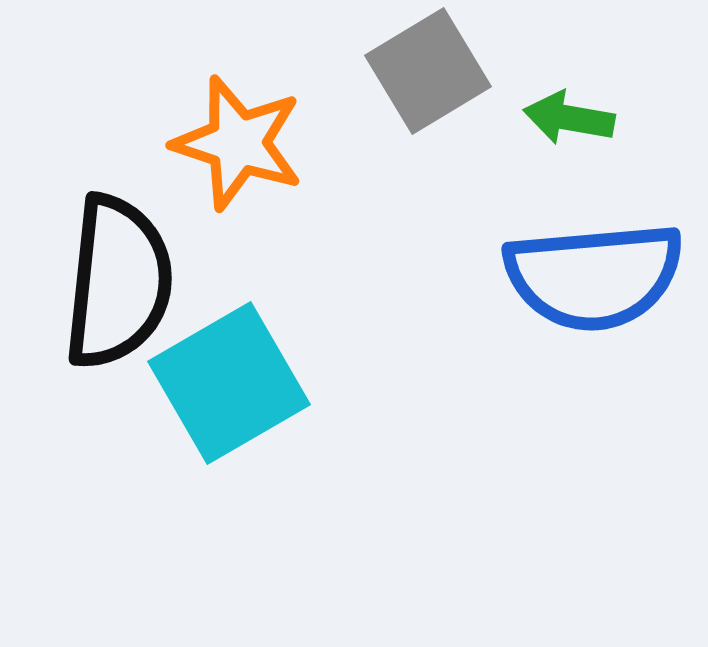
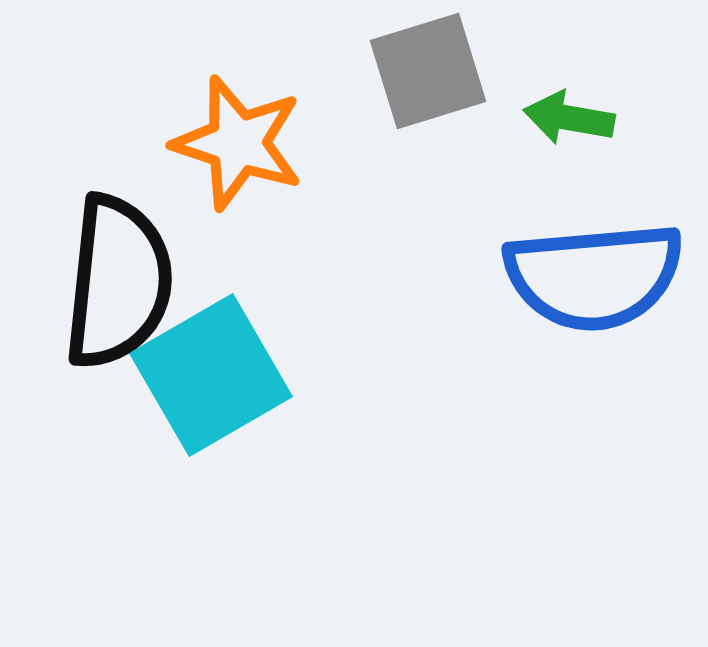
gray square: rotated 14 degrees clockwise
cyan square: moved 18 px left, 8 px up
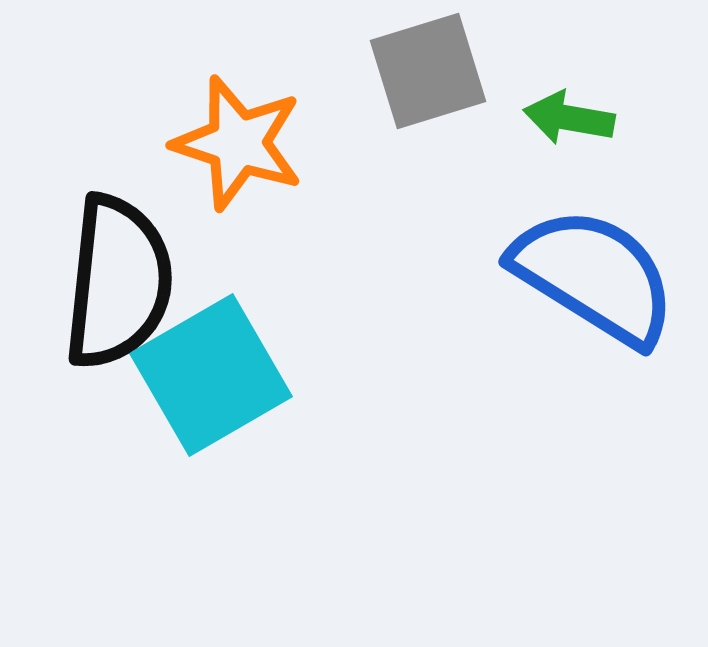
blue semicircle: rotated 143 degrees counterclockwise
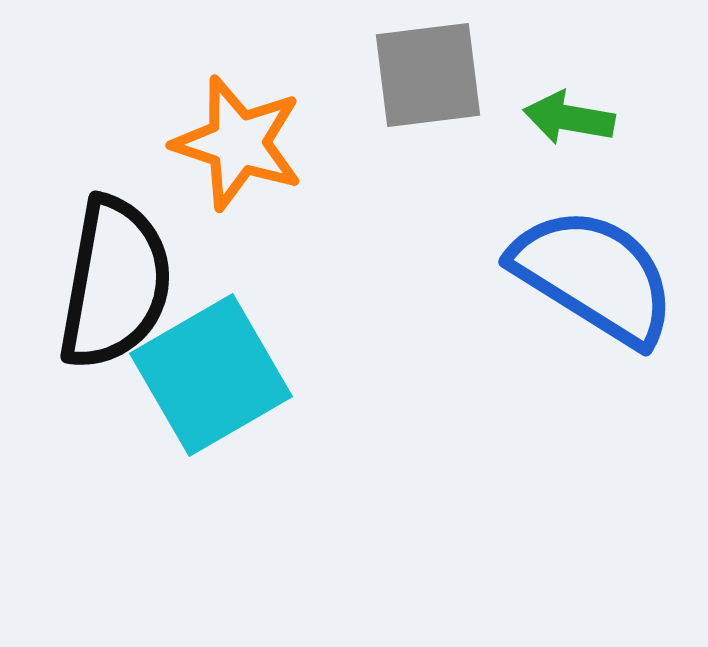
gray square: moved 4 px down; rotated 10 degrees clockwise
black semicircle: moved 3 px left, 1 px down; rotated 4 degrees clockwise
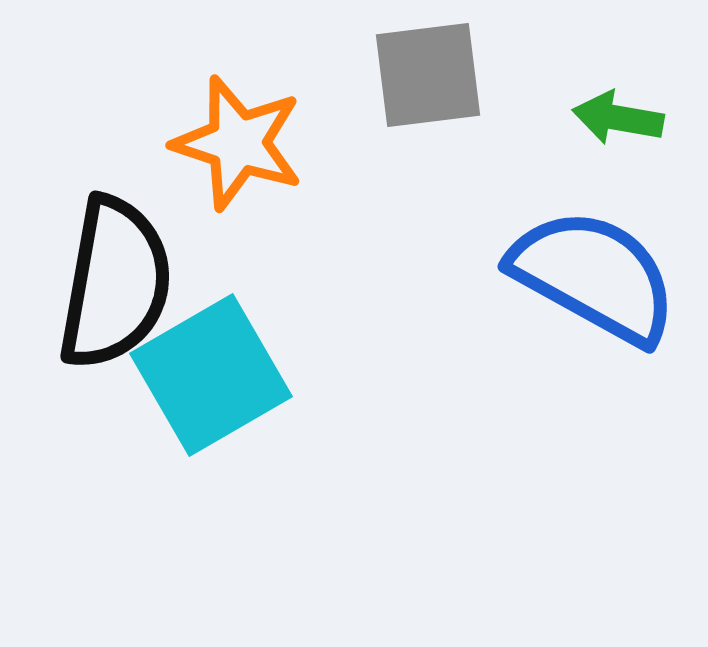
green arrow: moved 49 px right
blue semicircle: rotated 3 degrees counterclockwise
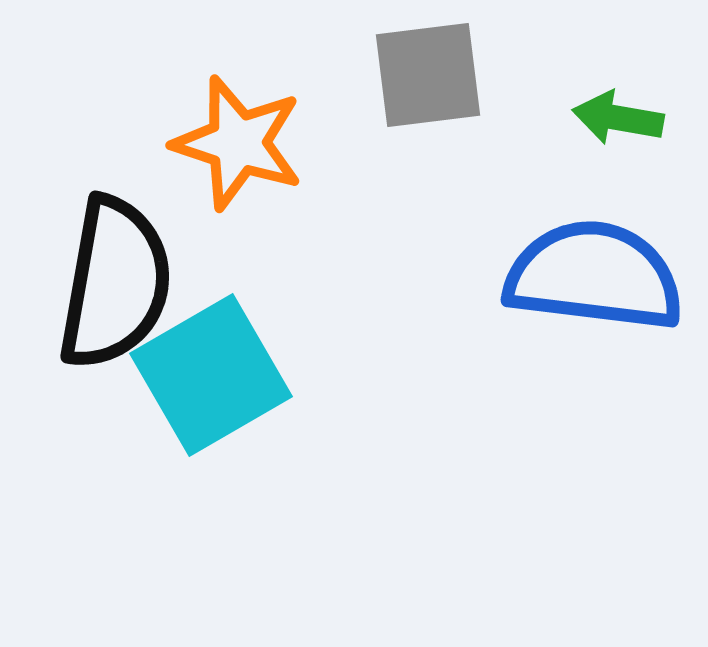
blue semicircle: rotated 22 degrees counterclockwise
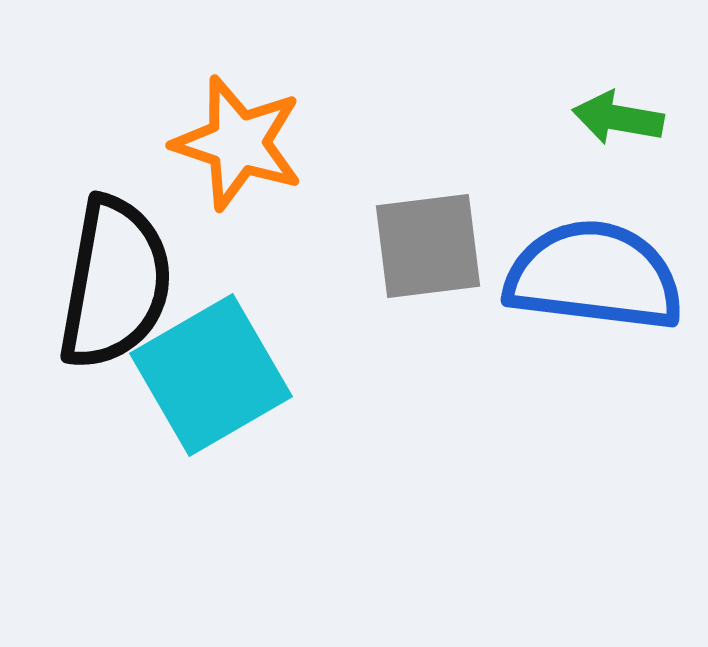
gray square: moved 171 px down
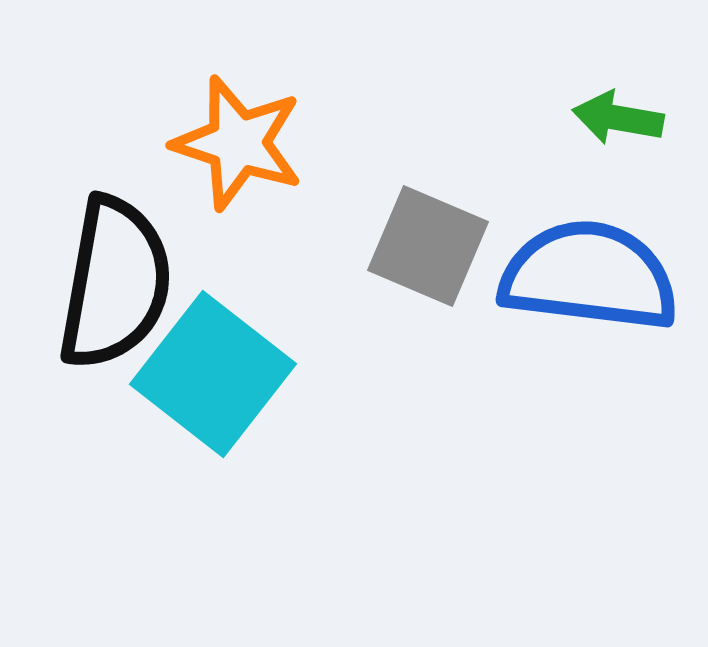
gray square: rotated 30 degrees clockwise
blue semicircle: moved 5 px left
cyan square: moved 2 px right, 1 px up; rotated 22 degrees counterclockwise
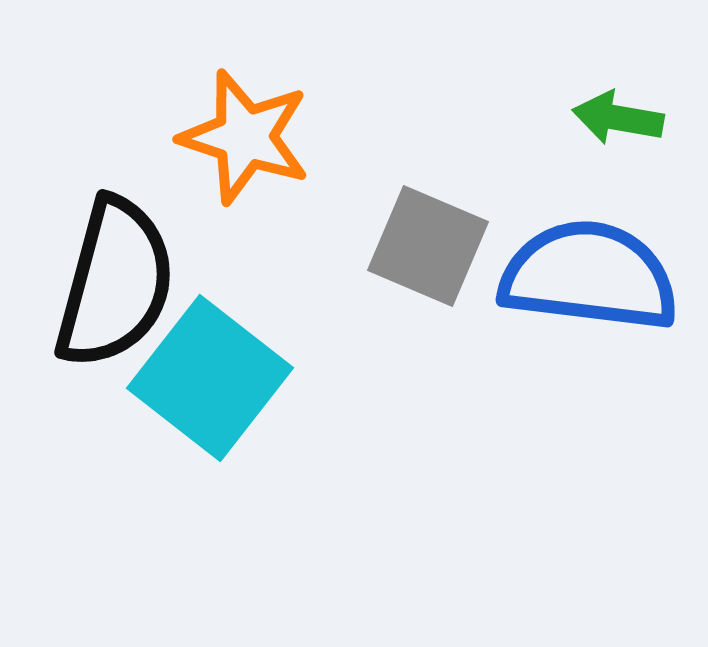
orange star: moved 7 px right, 6 px up
black semicircle: rotated 5 degrees clockwise
cyan square: moved 3 px left, 4 px down
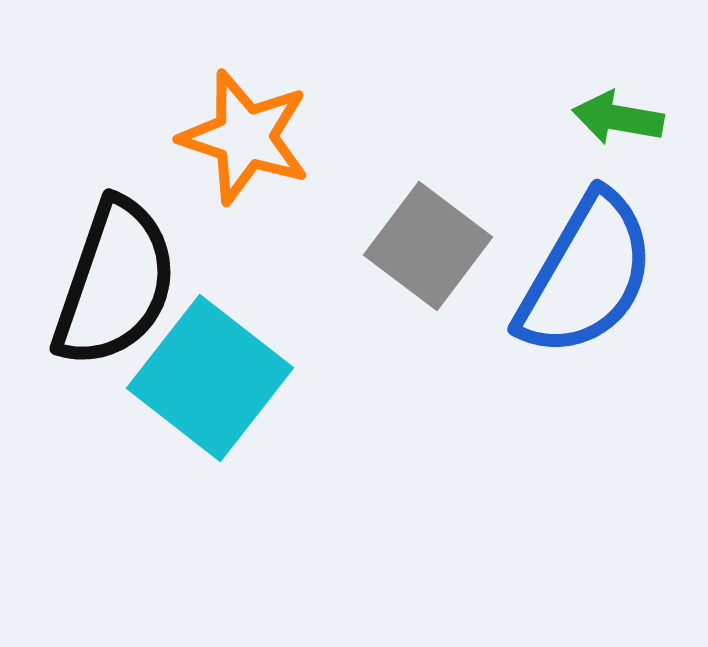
gray square: rotated 14 degrees clockwise
blue semicircle: moved 3 px left, 1 px up; rotated 113 degrees clockwise
black semicircle: rotated 4 degrees clockwise
